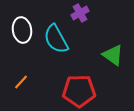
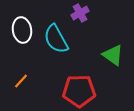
orange line: moved 1 px up
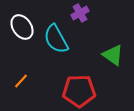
white ellipse: moved 3 px up; rotated 25 degrees counterclockwise
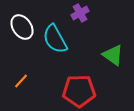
cyan semicircle: moved 1 px left
